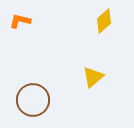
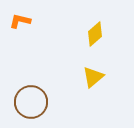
yellow diamond: moved 9 px left, 13 px down
brown circle: moved 2 px left, 2 px down
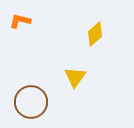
yellow triangle: moved 18 px left; rotated 15 degrees counterclockwise
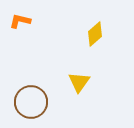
yellow triangle: moved 4 px right, 5 px down
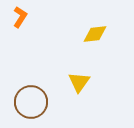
orange L-shape: moved 4 px up; rotated 110 degrees clockwise
yellow diamond: rotated 35 degrees clockwise
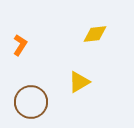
orange L-shape: moved 28 px down
yellow triangle: rotated 25 degrees clockwise
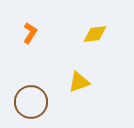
orange L-shape: moved 10 px right, 12 px up
yellow triangle: rotated 10 degrees clockwise
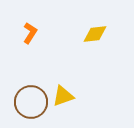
yellow triangle: moved 16 px left, 14 px down
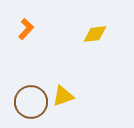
orange L-shape: moved 4 px left, 4 px up; rotated 10 degrees clockwise
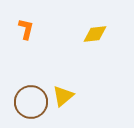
orange L-shape: rotated 30 degrees counterclockwise
yellow triangle: rotated 20 degrees counterclockwise
